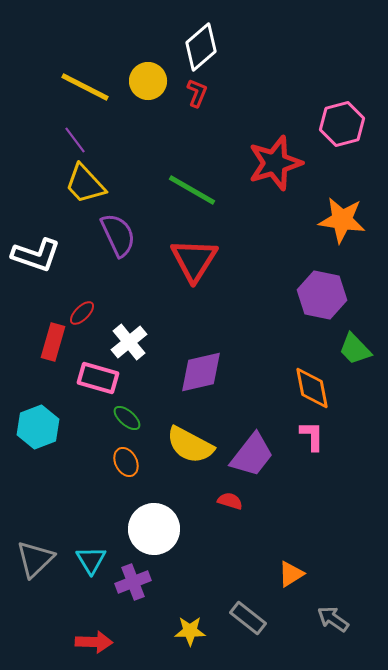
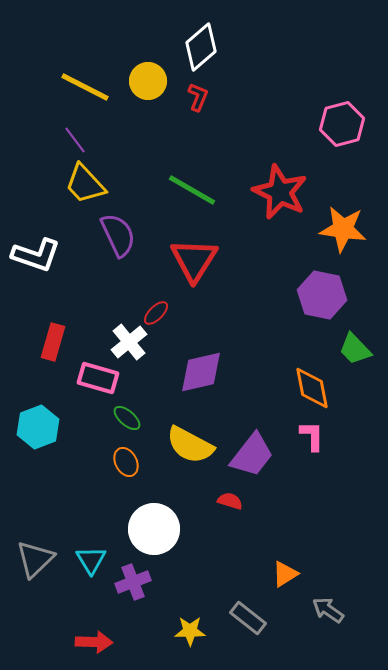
red L-shape: moved 1 px right, 4 px down
red star: moved 5 px right, 29 px down; rotated 30 degrees counterclockwise
orange star: moved 1 px right, 9 px down
red ellipse: moved 74 px right
orange triangle: moved 6 px left
gray arrow: moved 5 px left, 9 px up
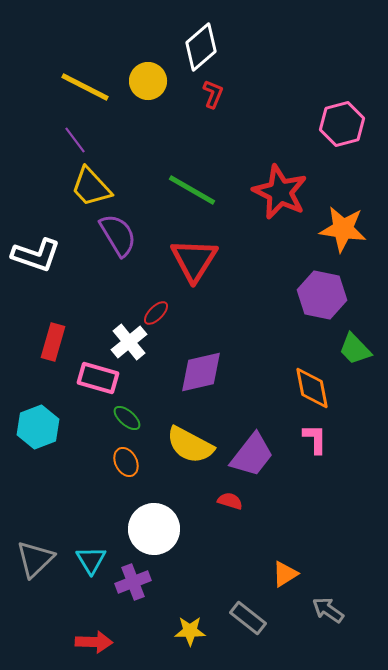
red L-shape: moved 15 px right, 3 px up
yellow trapezoid: moved 6 px right, 3 px down
purple semicircle: rotated 6 degrees counterclockwise
pink L-shape: moved 3 px right, 3 px down
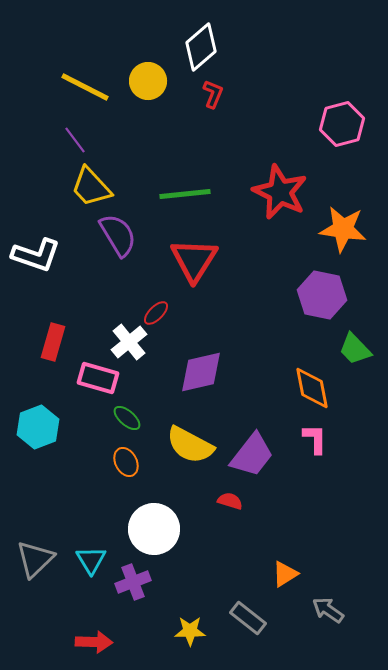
green line: moved 7 px left, 4 px down; rotated 36 degrees counterclockwise
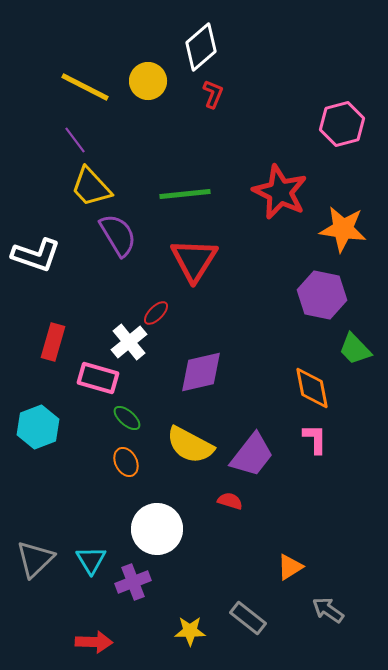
white circle: moved 3 px right
orange triangle: moved 5 px right, 7 px up
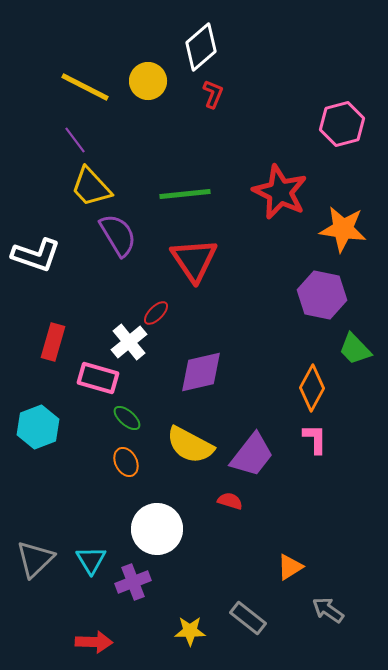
red triangle: rotated 6 degrees counterclockwise
orange diamond: rotated 39 degrees clockwise
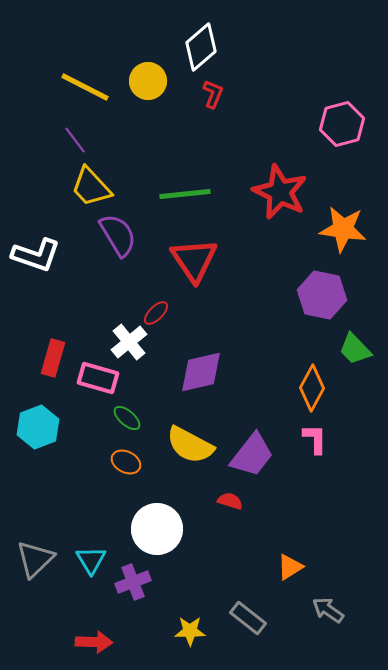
red rectangle: moved 16 px down
orange ellipse: rotated 36 degrees counterclockwise
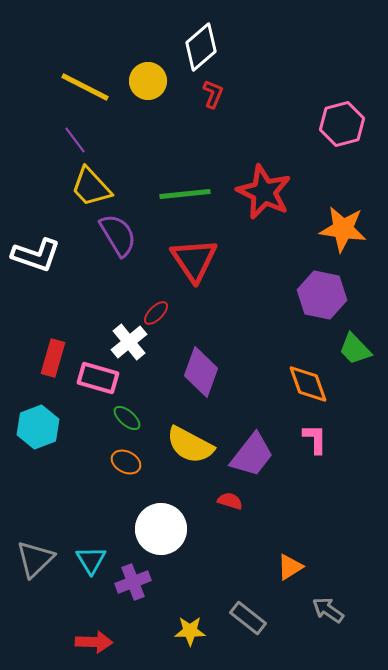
red star: moved 16 px left
purple diamond: rotated 57 degrees counterclockwise
orange diamond: moved 4 px left, 4 px up; rotated 48 degrees counterclockwise
white circle: moved 4 px right
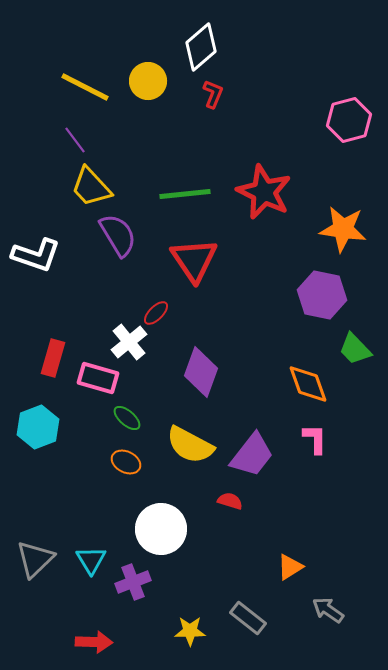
pink hexagon: moved 7 px right, 4 px up
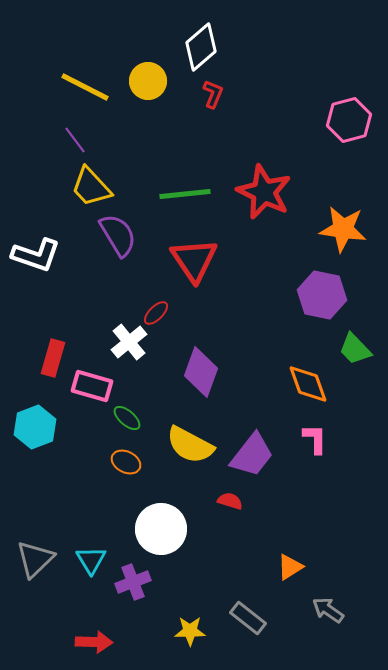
pink rectangle: moved 6 px left, 8 px down
cyan hexagon: moved 3 px left
